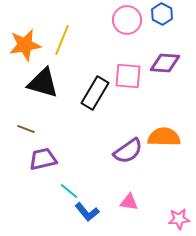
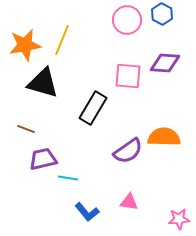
black rectangle: moved 2 px left, 15 px down
cyan line: moved 1 px left, 13 px up; rotated 30 degrees counterclockwise
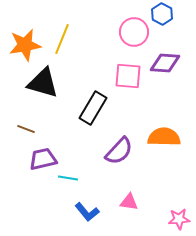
pink circle: moved 7 px right, 12 px down
yellow line: moved 1 px up
purple semicircle: moved 9 px left; rotated 12 degrees counterclockwise
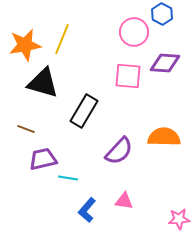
black rectangle: moved 9 px left, 3 px down
pink triangle: moved 5 px left, 1 px up
blue L-shape: moved 2 px up; rotated 80 degrees clockwise
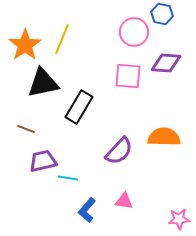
blue hexagon: rotated 15 degrees counterclockwise
orange star: rotated 24 degrees counterclockwise
purple diamond: moved 1 px right
black triangle: rotated 28 degrees counterclockwise
black rectangle: moved 5 px left, 4 px up
purple trapezoid: moved 2 px down
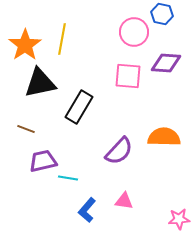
yellow line: rotated 12 degrees counterclockwise
black triangle: moved 3 px left
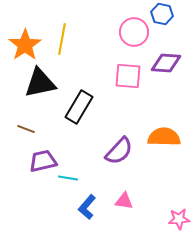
blue L-shape: moved 3 px up
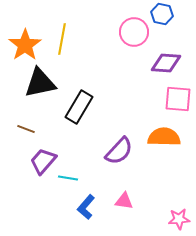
pink square: moved 50 px right, 23 px down
purple trapezoid: rotated 36 degrees counterclockwise
blue L-shape: moved 1 px left
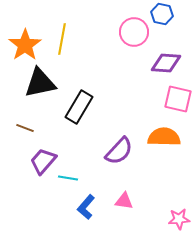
pink square: rotated 8 degrees clockwise
brown line: moved 1 px left, 1 px up
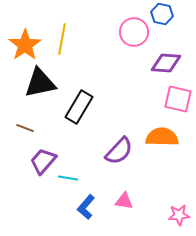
orange semicircle: moved 2 px left
pink star: moved 4 px up
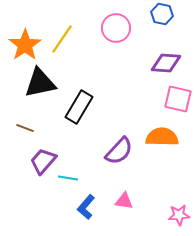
pink circle: moved 18 px left, 4 px up
yellow line: rotated 24 degrees clockwise
